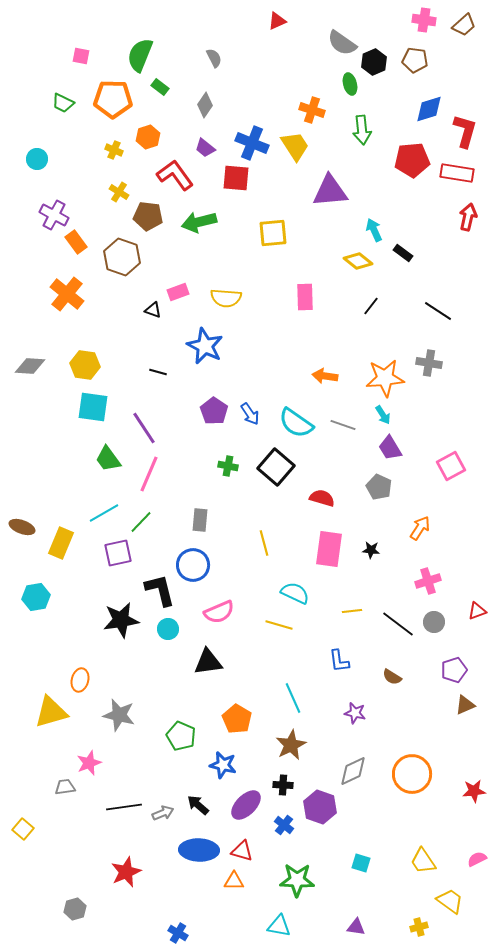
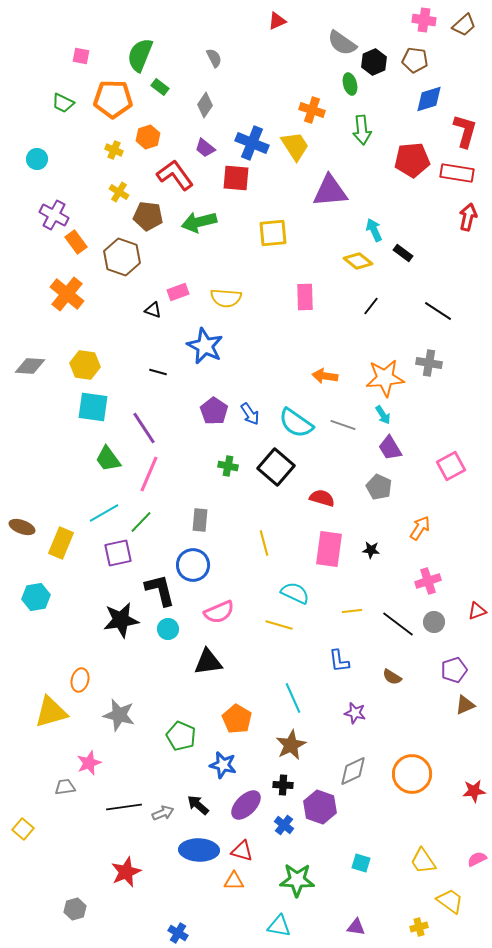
blue diamond at (429, 109): moved 10 px up
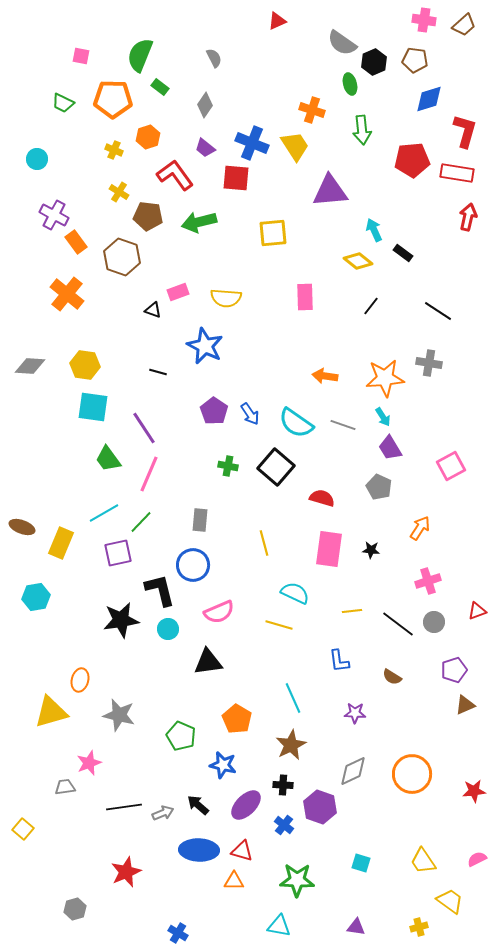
cyan arrow at (383, 415): moved 2 px down
purple star at (355, 713): rotated 10 degrees counterclockwise
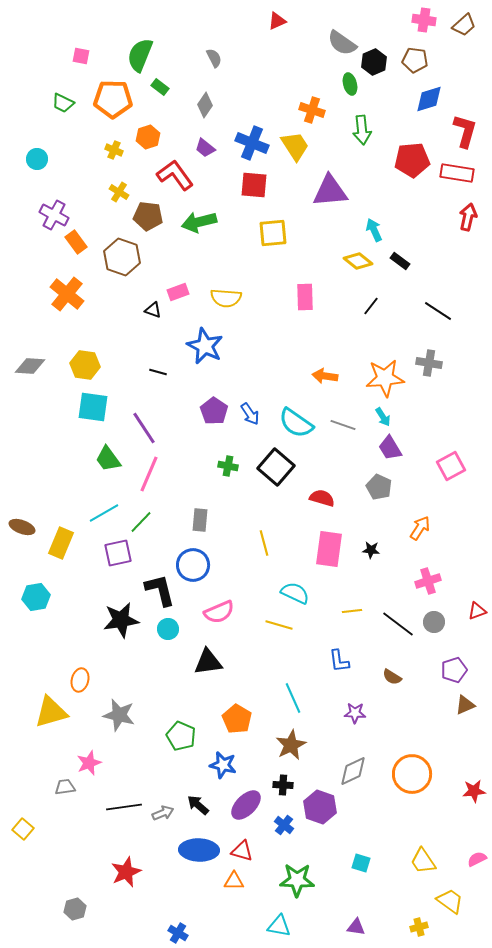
red square at (236, 178): moved 18 px right, 7 px down
black rectangle at (403, 253): moved 3 px left, 8 px down
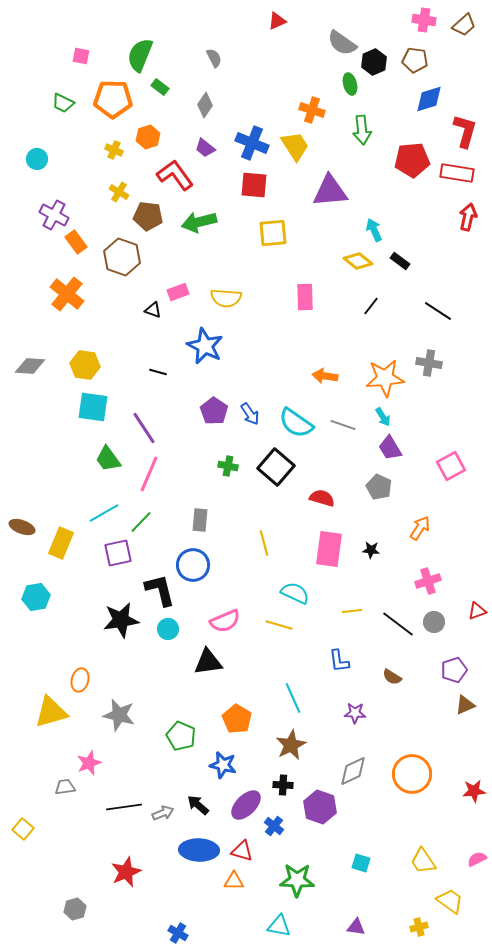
pink semicircle at (219, 612): moved 6 px right, 9 px down
blue cross at (284, 825): moved 10 px left, 1 px down
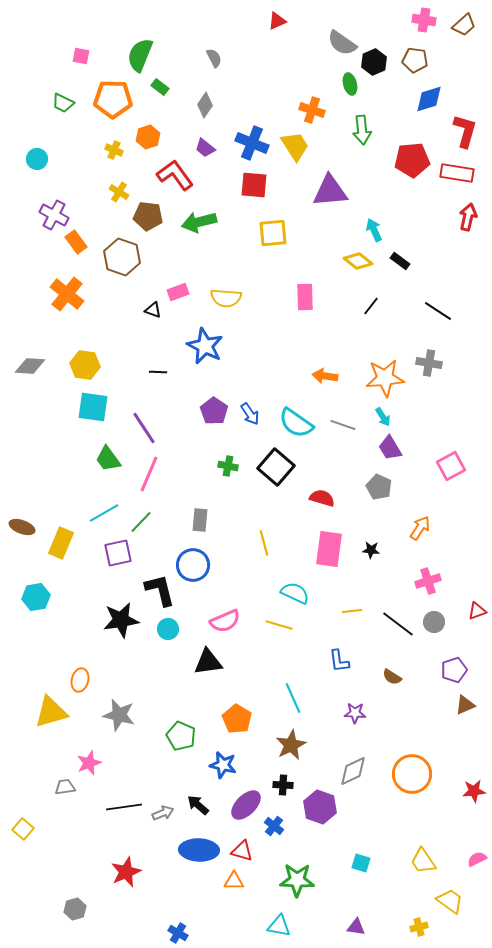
black line at (158, 372): rotated 12 degrees counterclockwise
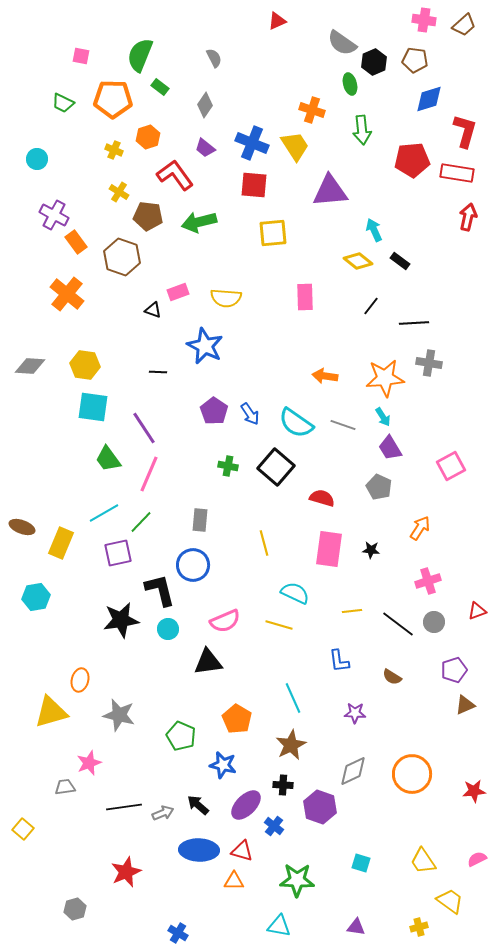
black line at (438, 311): moved 24 px left, 12 px down; rotated 36 degrees counterclockwise
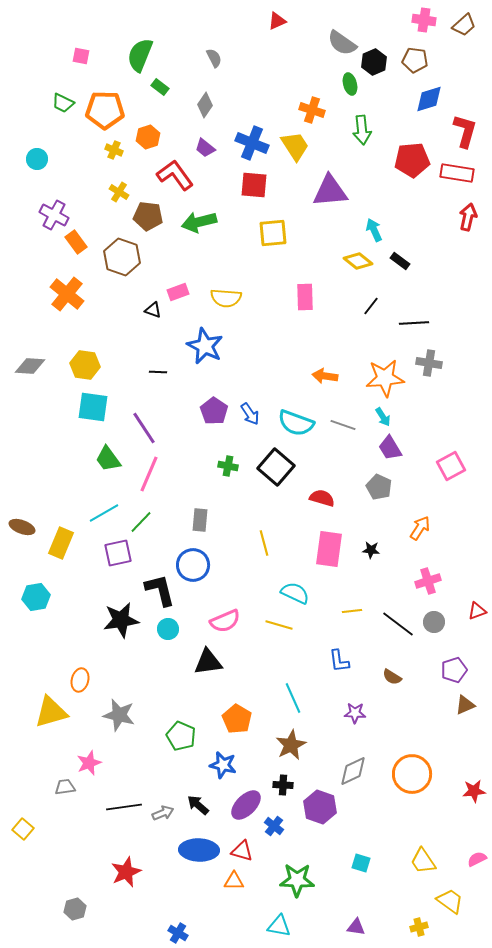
orange pentagon at (113, 99): moved 8 px left, 11 px down
cyan semicircle at (296, 423): rotated 15 degrees counterclockwise
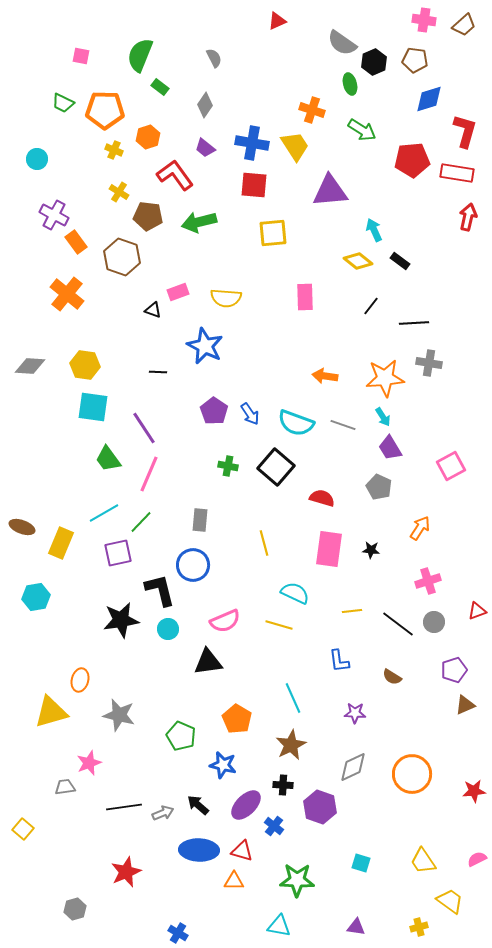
green arrow at (362, 130): rotated 52 degrees counterclockwise
blue cross at (252, 143): rotated 12 degrees counterclockwise
gray diamond at (353, 771): moved 4 px up
